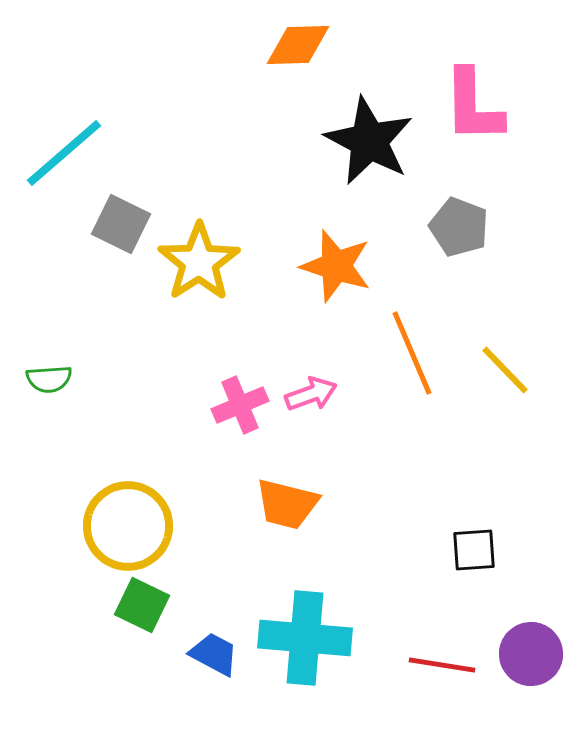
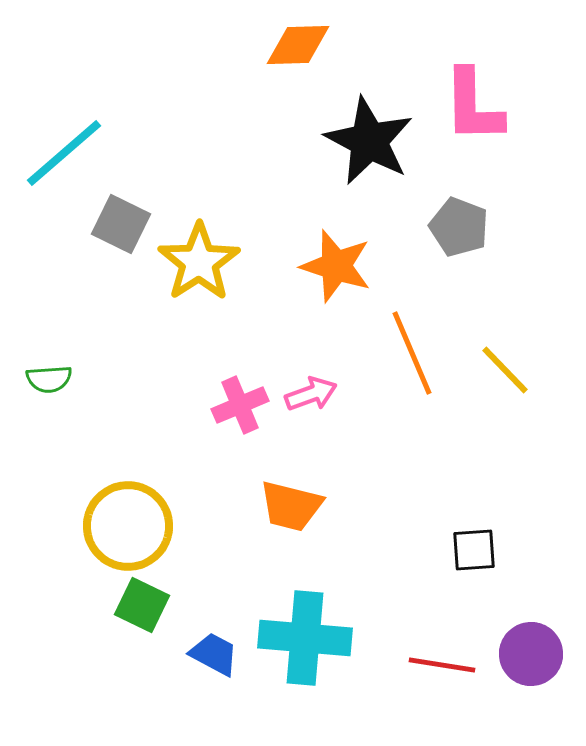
orange trapezoid: moved 4 px right, 2 px down
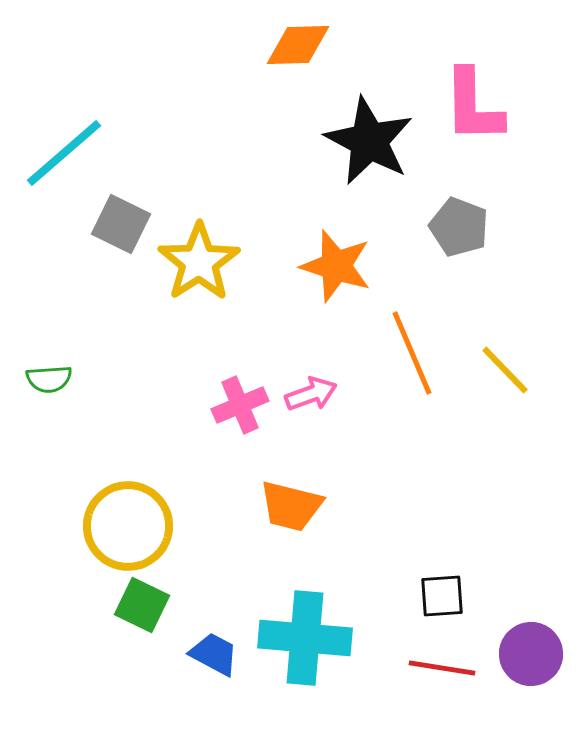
black square: moved 32 px left, 46 px down
red line: moved 3 px down
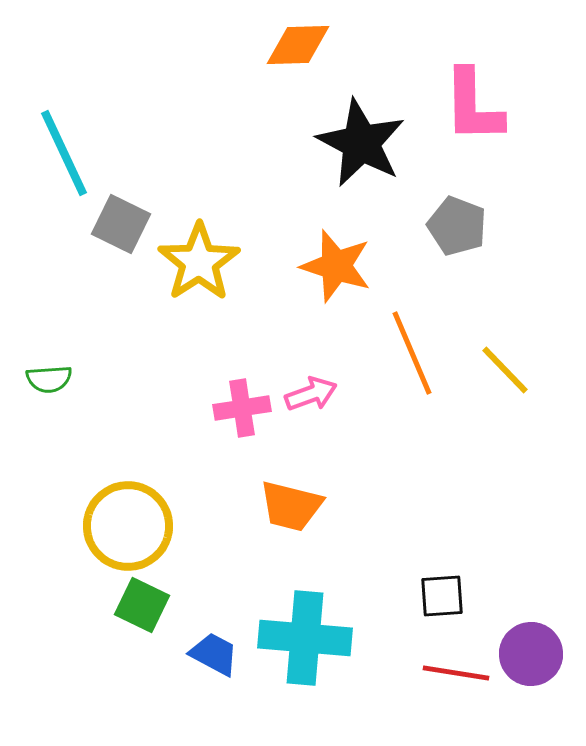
black star: moved 8 px left, 2 px down
cyan line: rotated 74 degrees counterclockwise
gray pentagon: moved 2 px left, 1 px up
pink cross: moved 2 px right, 3 px down; rotated 14 degrees clockwise
red line: moved 14 px right, 5 px down
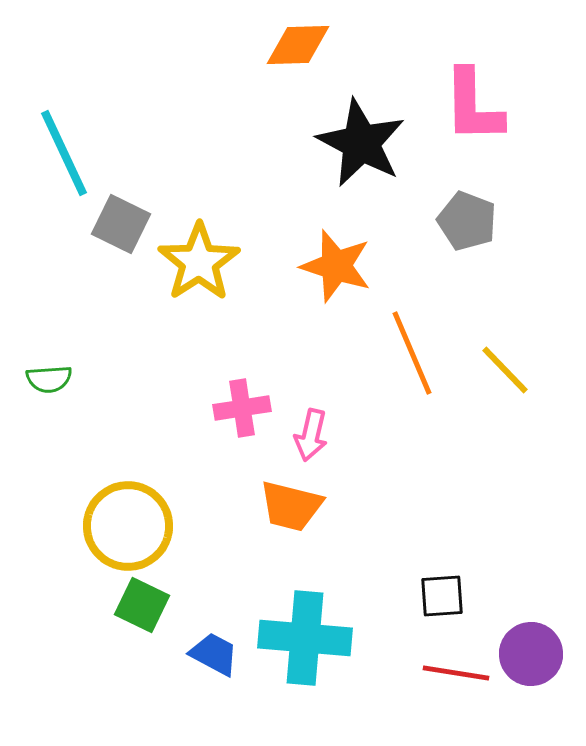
gray pentagon: moved 10 px right, 5 px up
pink arrow: moved 41 px down; rotated 123 degrees clockwise
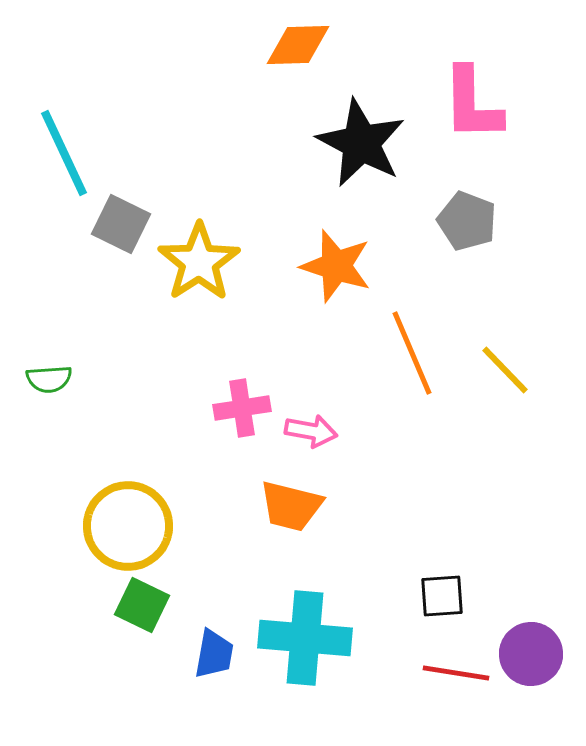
pink L-shape: moved 1 px left, 2 px up
pink arrow: moved 4 px up; rotated 93 degrees counterclockwise
blue trapezoid: rotated 72 degrees clockwise
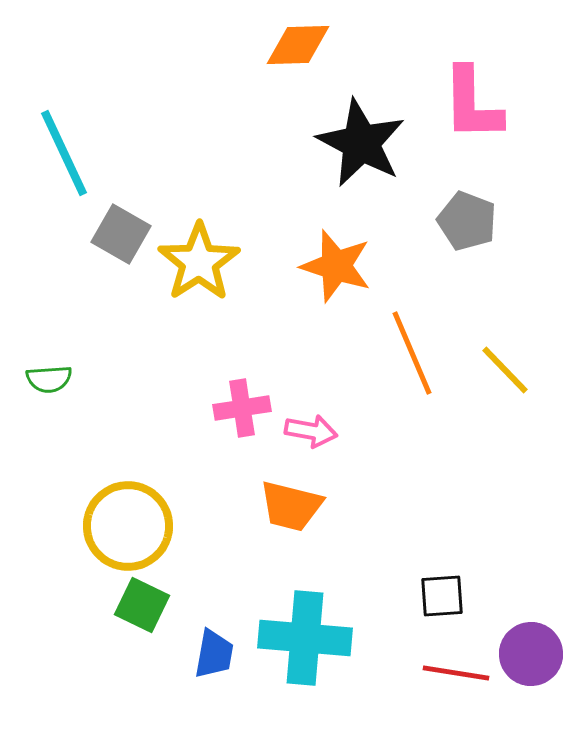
gray square: moved 10 px down; rotated 4 degrees clockwise
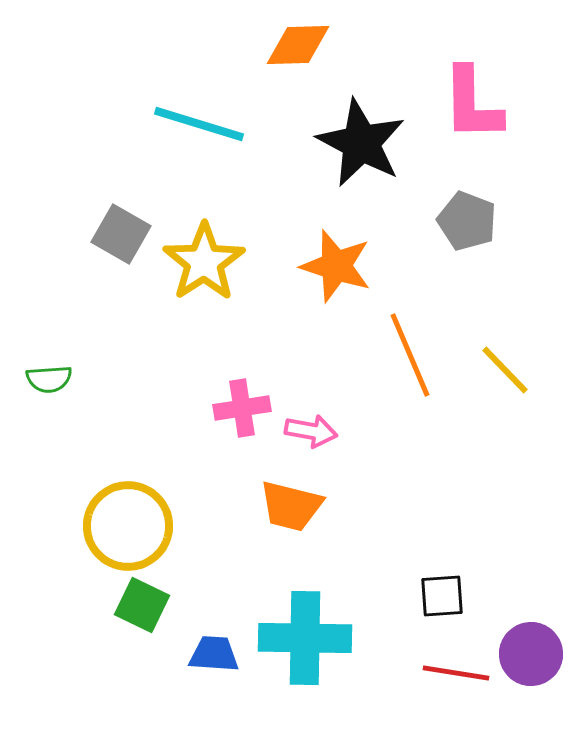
cyan line: moved 135 px right, 29 px up; rotated 48 degrees counterclockwise
yellow star: moved 5 px right
orange line: moved 2 px left, 2 px down
cyan cross: rotated 4 degrees counterclockwise
blue trapezoid: rotated 96 degrees counterclockwise
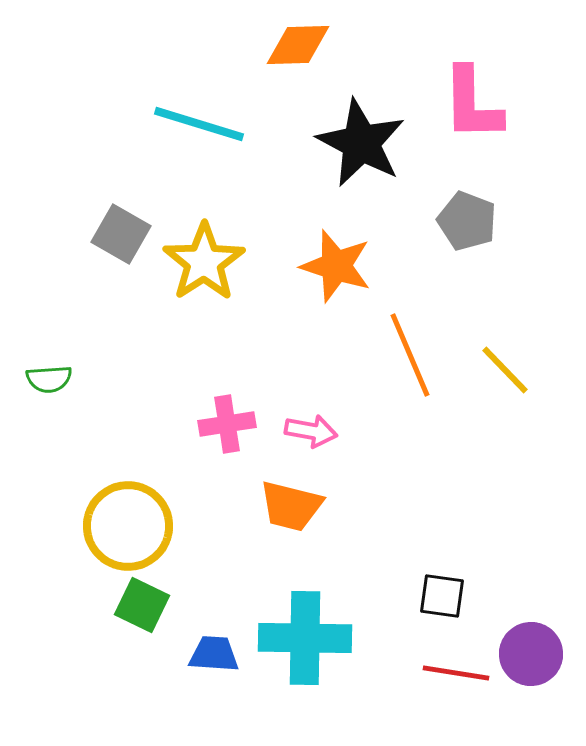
pink cross: moved 15 px left, 16 px down
black square: rotated 12 degrees clockwise
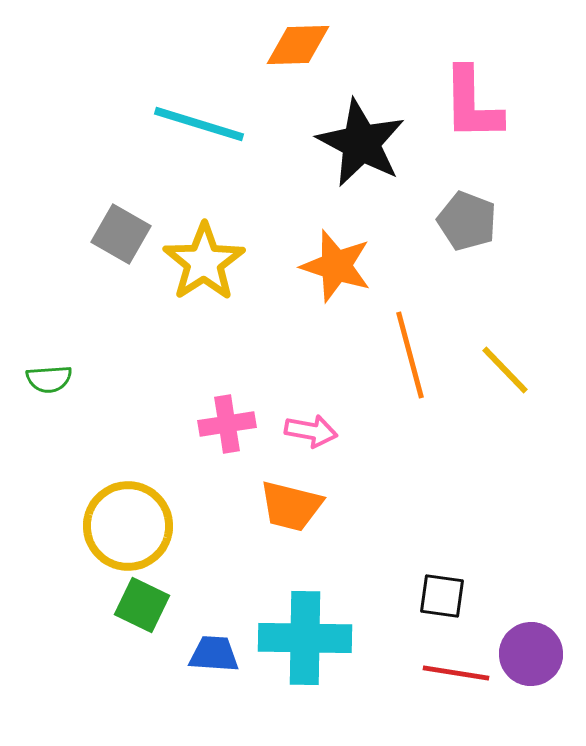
orange line: rotated 8 degrees clockwise
